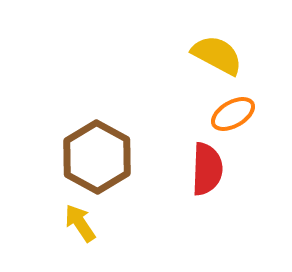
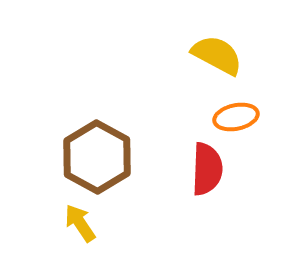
orange ellipse: moved 3 px right, 3 px down; rotated 18 degrees clockwise
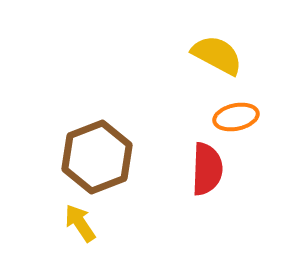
brown hexagon: rotated 10 degrees clockwise
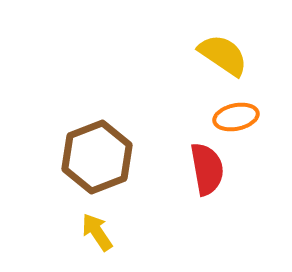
yellow semicircle: moved 6 px right; rotated 6 degrees clockwise
red semicircle: rotated 12 degrees counterclockwise
yellow arrow: moved 17 px right, 9 px down
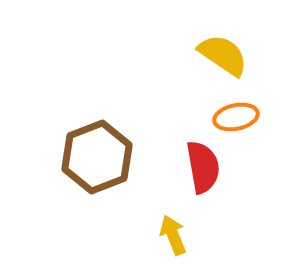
red semicircle: moved 4 px left, 2 px up
yellow arrow: moved 76 px right, 3 px down; rotated 12 degrees clockwise
